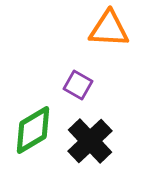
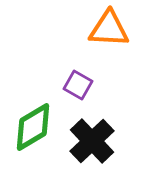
green diamond: moved 3 px up
black cross: moved 2 px right
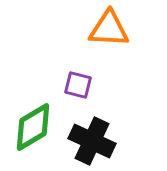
purple square: rotated 16 degrees counterclockwise
black cross: rotated 21 degrees counterclockwise
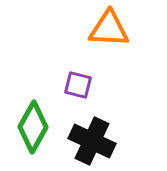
green diamond: rotated 30 degrees counterclockwise
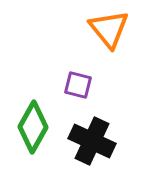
orange triangle: rotated 48 degrees clockwise
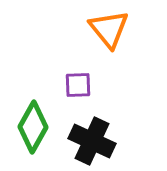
purple square: rotated 16 degrees counterclockwise
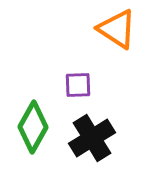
orange triangle: moved 8 px right; rotated 18 degrees counterclockwise
black cross: moved 3 px up; rotated 33 degrees clockwise
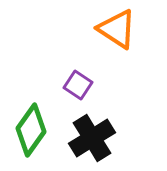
purple square: rotated 36 degrees clockwise
green diamond: moved 2 px left, 3 px down; rotated 6 degrees clockwise
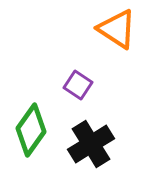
black cross: moved 1 px left, 6 px down
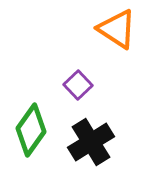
purple square: rotated 12 degrees clockwise
black cross: moved 2 px up
